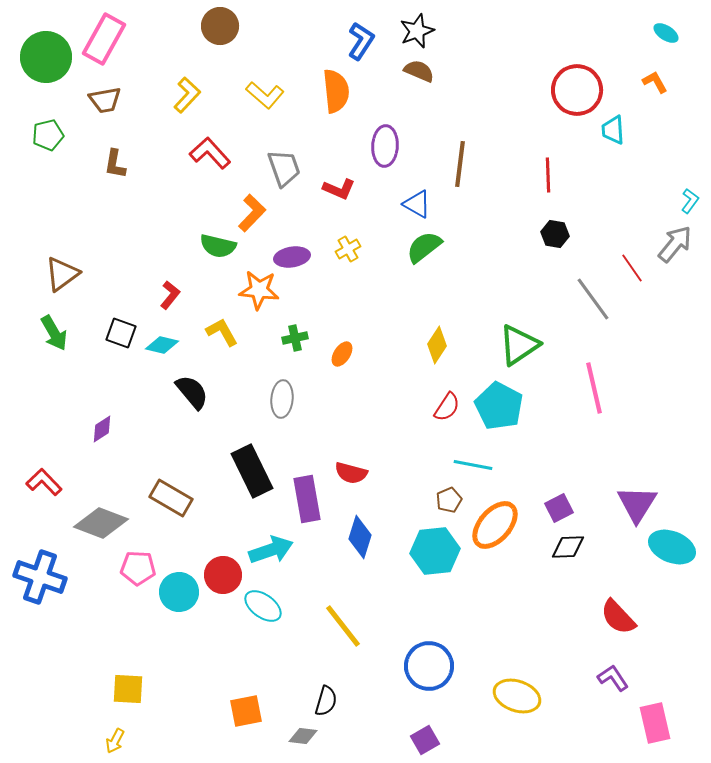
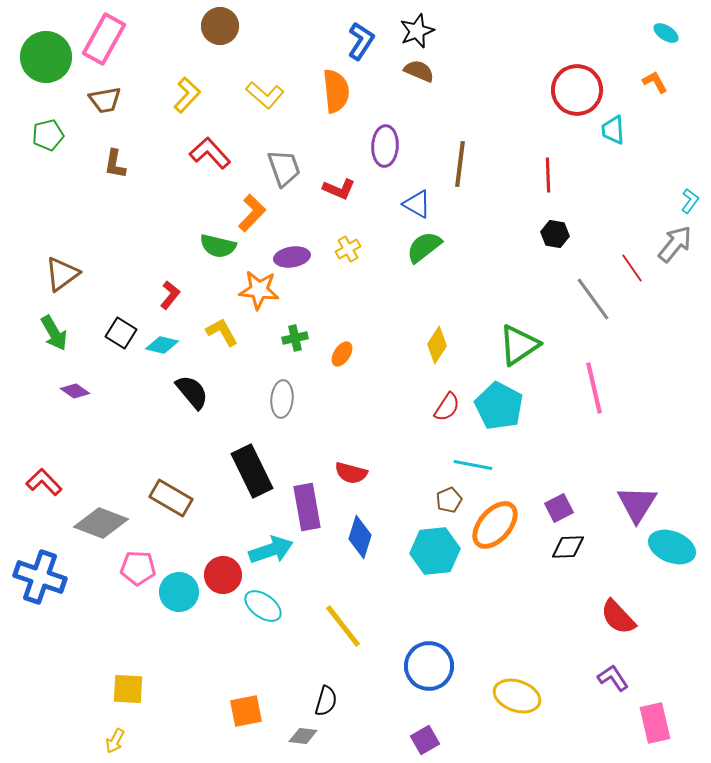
black square at (121, 333): rotated 12 degrees clockwise
purple diamond at (102, 429): moved 27 px left, 38 px up; rotated 68 degrees clockwise
purple rectangle at (307, 499): moved 8 px down
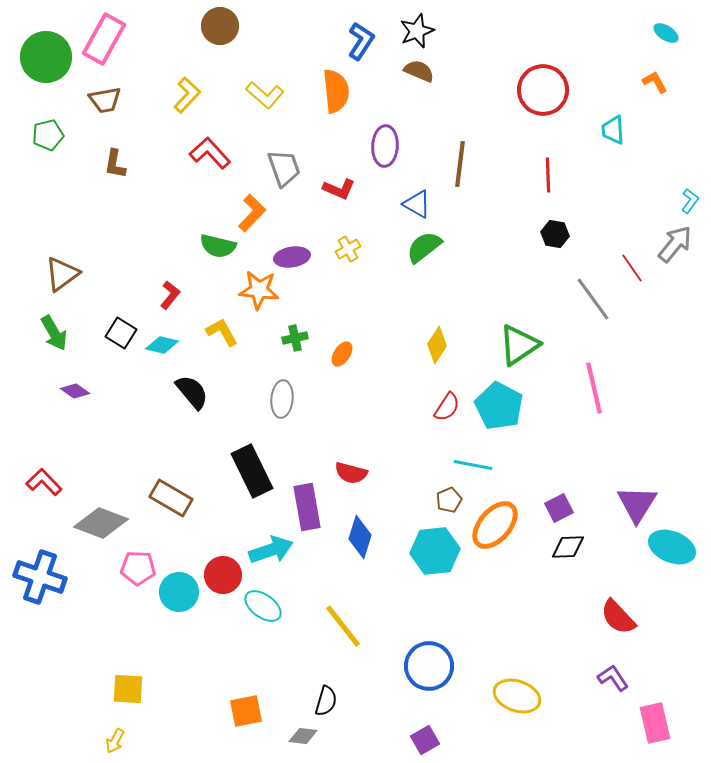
red circle at (577, 90): moved 34 px left
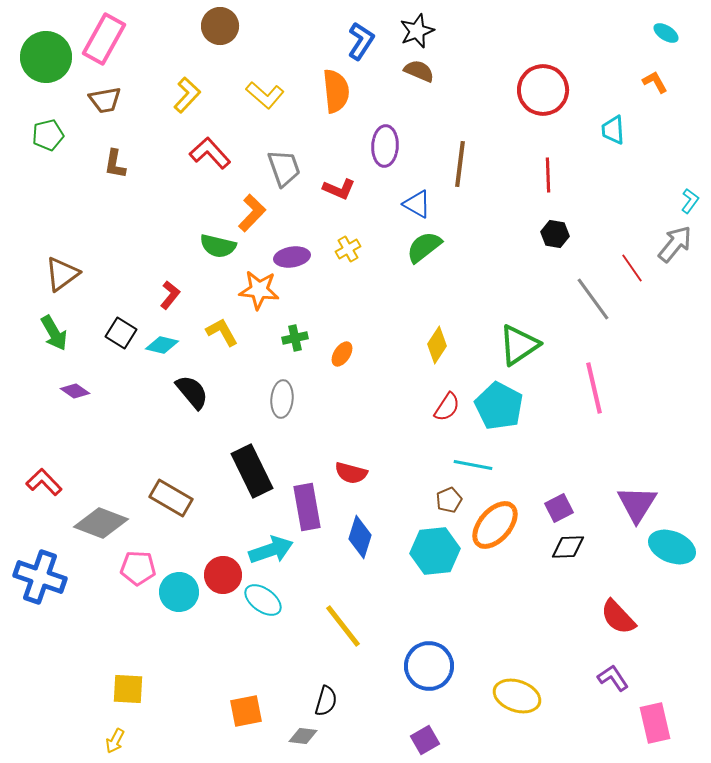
cyan ellipse at (263, 606): moved 6 px up
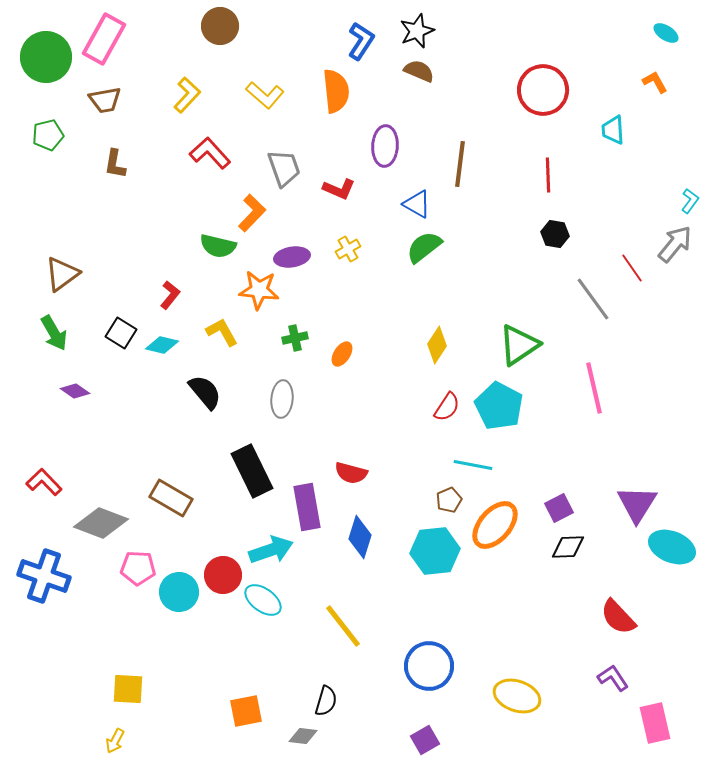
black semicircle at (192, 392): moved 13 px right
blue cross at (40, 577): moved 4 px right, 1 px up
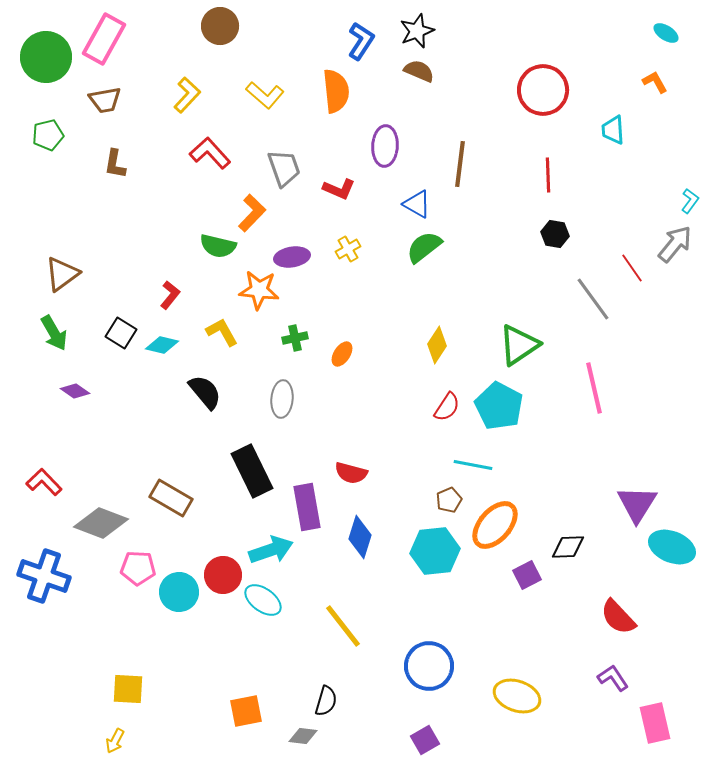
purple square at (559, 508): moved 32 px left, 67 px down
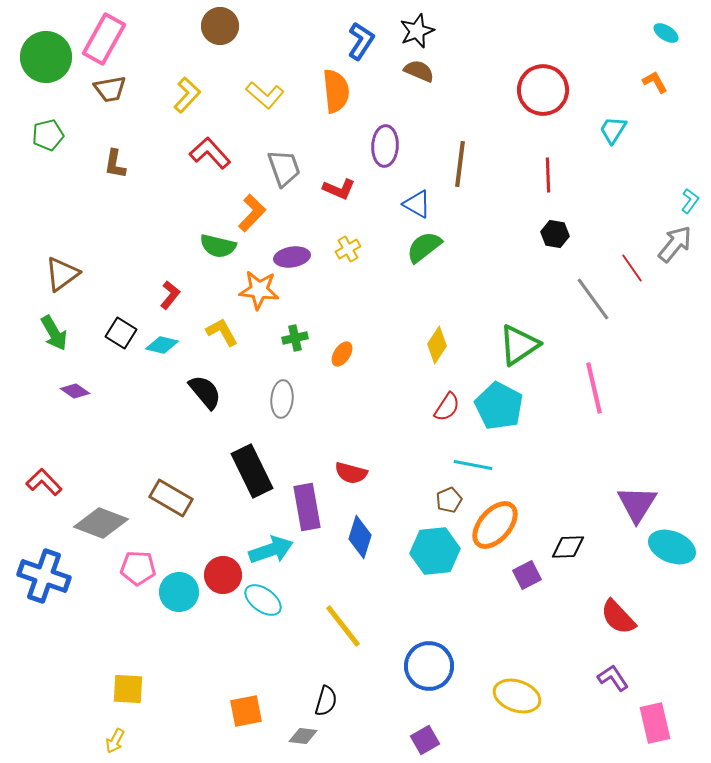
brown trapezoid at (105, 100): moved 5 px right, 11 px up
cyan trapezoid at (613, 130): rotated 36 degrees clockwise
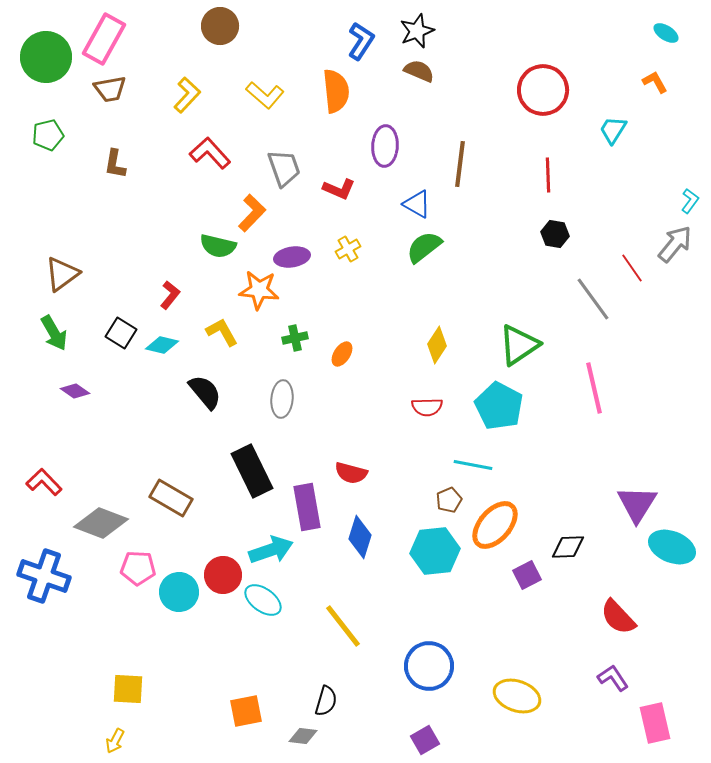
red semicircle at (447, 407): moved 20 px left; rotated 56 degrees clockwise
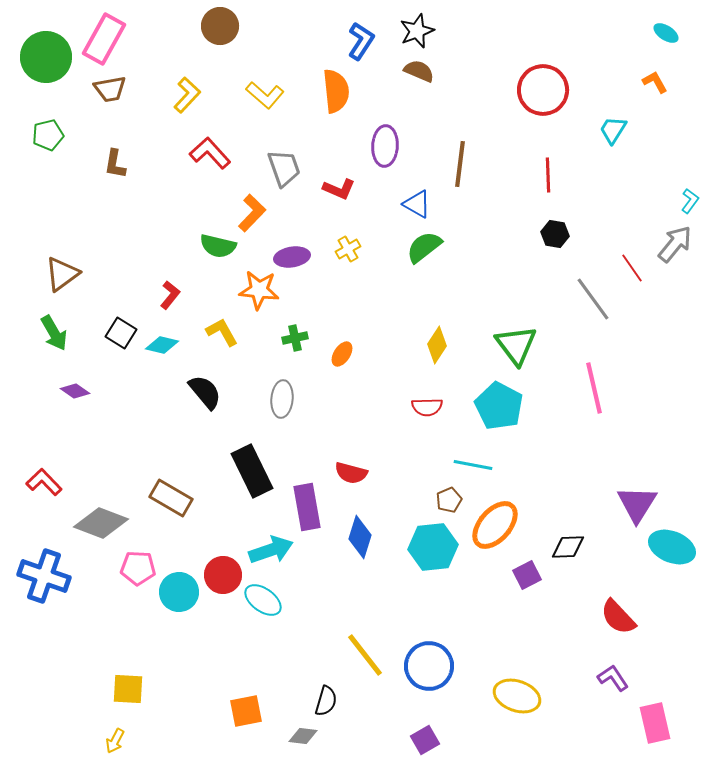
green triangle at (519, 345): moved 3 px left; rotated 33 degrees counterclockwise
cyan hexagon at (435, 551): moved 2 px left, 4 px up
yellow line at (343, 626): moved 22 px right, 29 px down
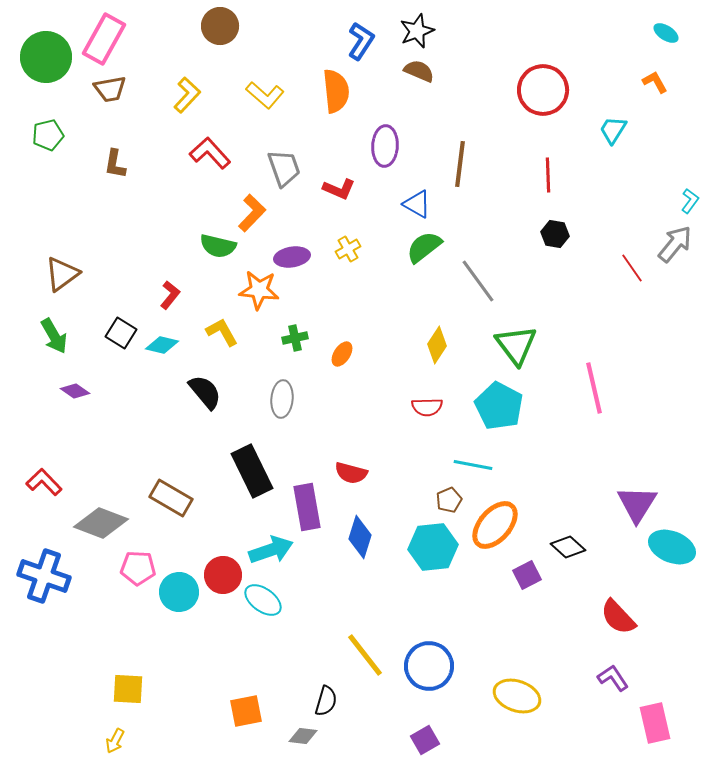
gray line at (593, 299): moved 115 px left, 18 px up
green arrow at (54, 333): moved 3 px down
black diamond at (568, 547): rotated 44 degrees clockwise
